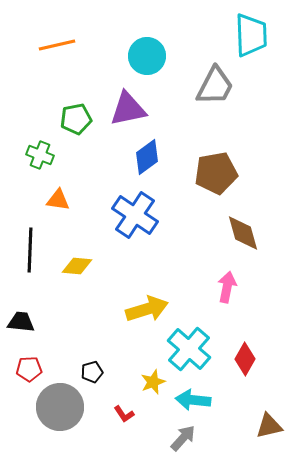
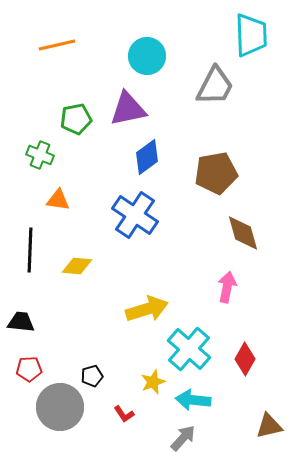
black pentagon: moved 4 px down
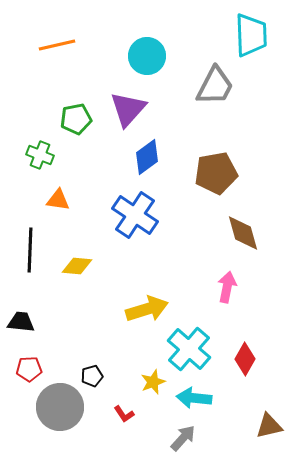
purple triangle: rotated 36 degrees counterclockwise
cyan arrow: moved 1 px right, 2 px up
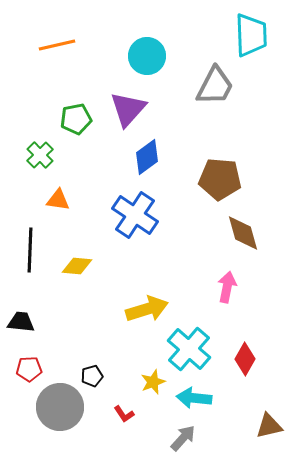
green cross: rotated 24 degrees clockwise
brown pentagon: moved 4 px right, 6 px down; rotated 15 degrees clockwise
